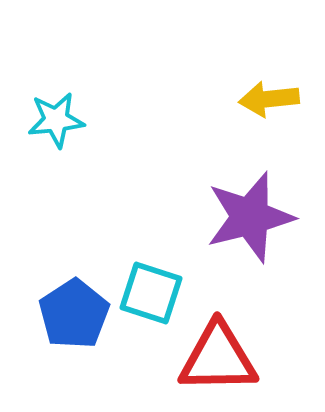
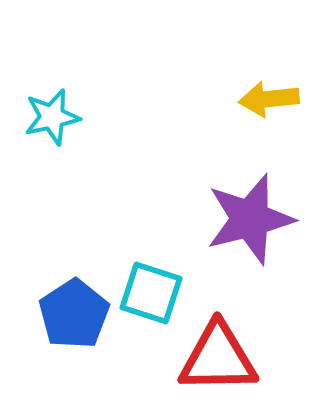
cyan star: moved 4 px left, 3 px up; rotated 6 degrees counterclockwise
purple star: moved 2 px down
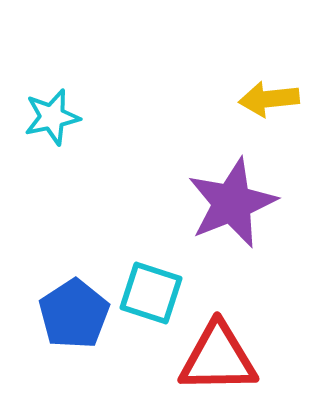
purple star: moved 18 px left, 16 px up; rotated 8 degrees counterclockwise
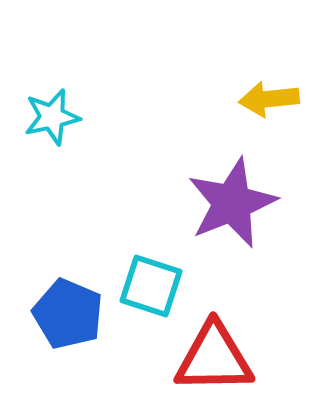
cyan square: moved 7 px up
blue pentagon: moved 6 px left; rotated 16 degrees counterclockwise
red triangle: moved 4 px left
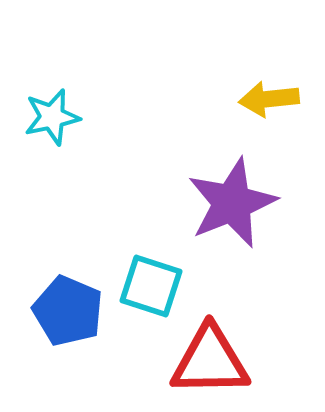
blue pentagon: moved 3 px up
red triangle: moved 4 px left, 3 px down
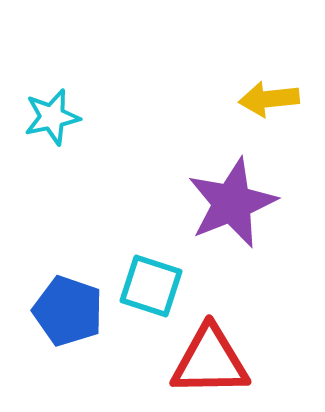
blue pentagon: rotated 4 degrees counterclockwise
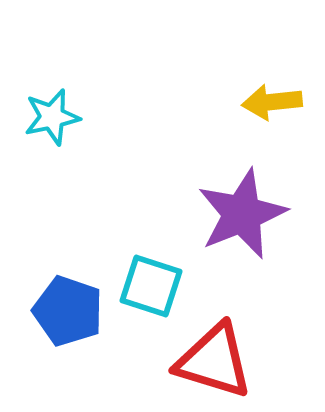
yellow arrow: moved 3 px right, 3 px down
purple star: moved 10 px right, 11 px down
red triangle: moved 4 px right; rotated 18 degrees clockwise
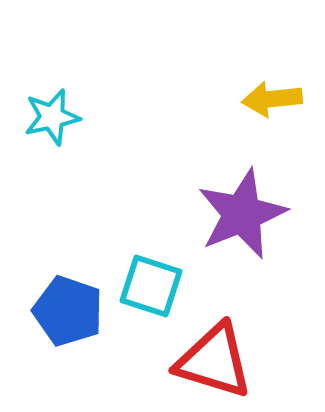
yellow arrow: moved 3 px up
